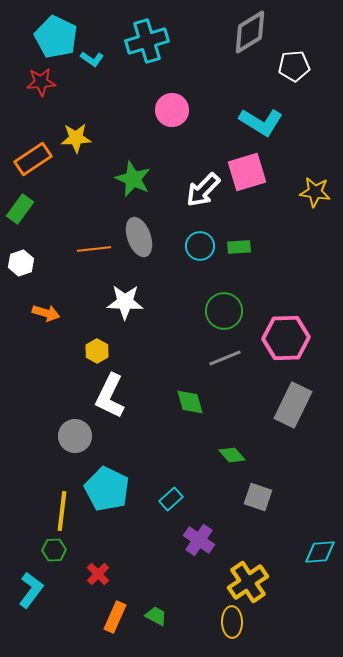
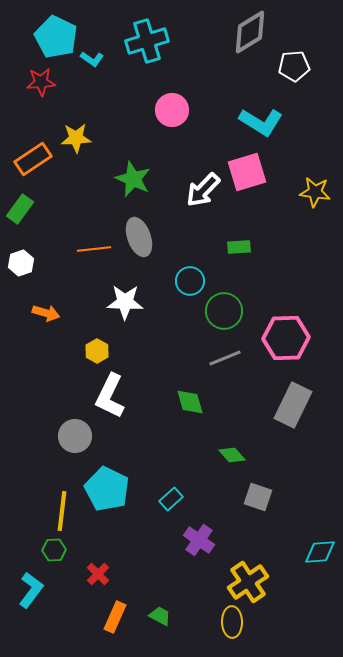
cyan circle at (200, 246): moved 10 px left, 35 px down
green trapezoid at (156, 616): moved 4 px right
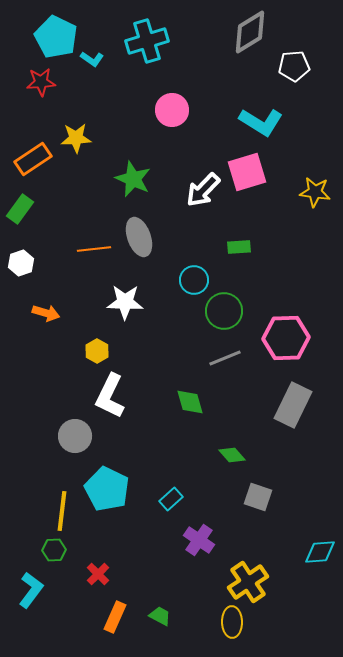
cyan circle at (190, 281): moved 4 px right, 1 px up
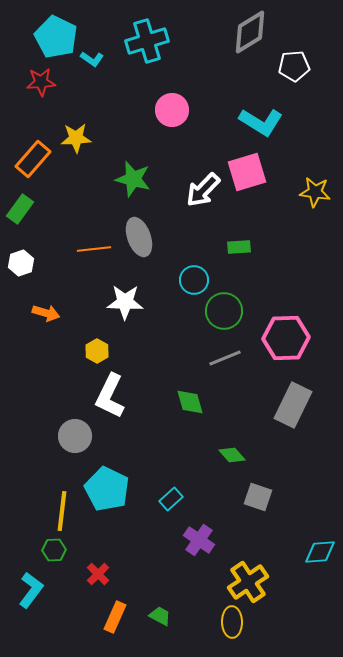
orange rectangle at (33, 159): rotated 15 degrees counterclockwise
green star at (133, 179): rotated 9 degrees counterclockwise
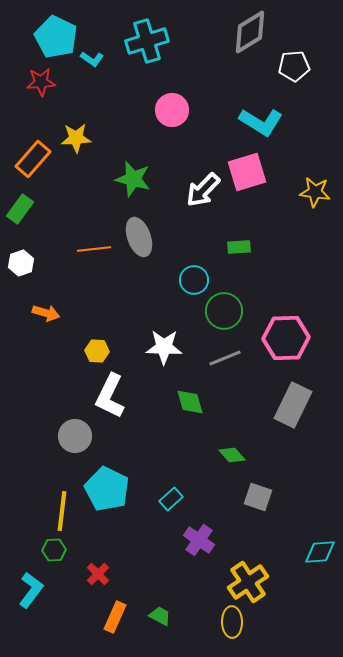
white star at (125, 302): moved 39 px right, 45 px down
yellow hexagon at (97, 351): rotated 25 degrees counterclockwise
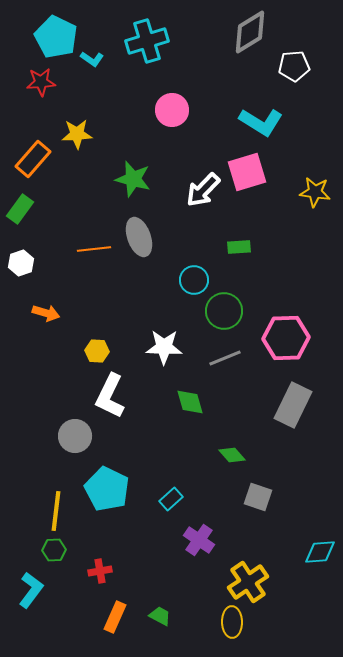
yellow star at (76, 138): moved 1 px right, 4 px up
yellow line at (62, 511): moved 6 px left
red cross at (98, 574): moved 2 px right, 3 px up; rotated 35 degrees clockwise
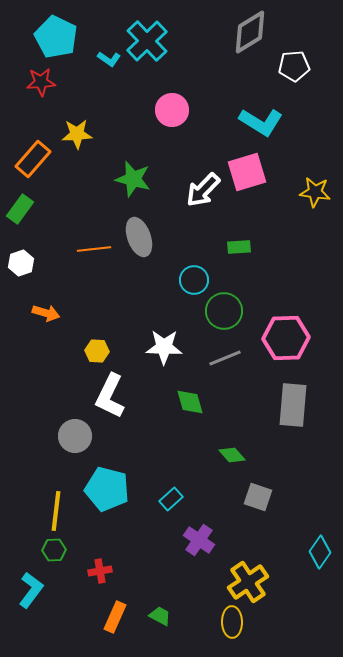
cyan cross at (147, 41): rotated 27 degrees counterclockwise
cyan L-shape at (92, 59): moved 17 px right
gray rectangle at (293, 405): rotated 21 degrees counterclockwise
cyan pentagon at (107, 489): rotated 12 degrees counterclockwise
cyan diamond at (320, 552): rotated 52 degrees counterclockwise
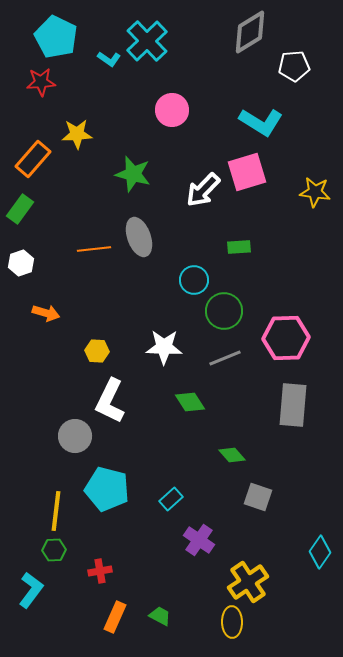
green star at (133, 179): moved 5 px up
white L-shape at (110, 396): moved 5 px down
green diamond at (190, 402): rotated 16 degrees counterclockwise
